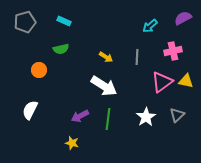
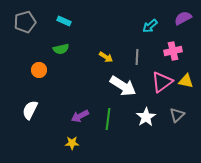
white arrow: moved 19 px right
yellow star: rotated 16 degrees counterclockwise
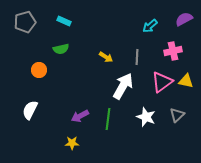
purple semicircle: moved 1 px right, 1 px down
white arrow: rotated 92 degrees counterclockwise
white star: rotated 18 degrees counterclockwise
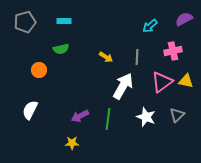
cyan rectangle: rotated 24 degrees counterclockwise
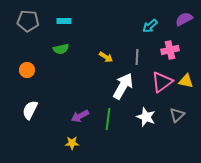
gray pentagon: moved 3 px right, 1 px up; rotated 20 degrees clockwise
pink cross: moved 3 px left, 1 px up
orange circle: moved 12 px left
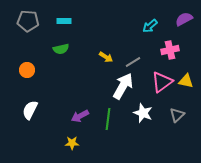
gray line: moved 4 px left, 5 px down; rotated 56 degrees clockwise
white star: moved 3 px left, 4 px up
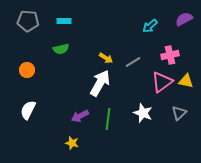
pink cross: moved 5 px down
yellow arrow: moved 1 px down
white arrow: moved 23 px left, 3 px up
white semicircle: moved 2 px left
gray triangle: moved 2 px right, 2 px up
yellow star: rotated 16 degrees clockwise
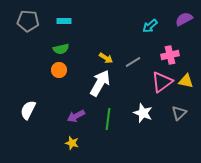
orange circle: moved 32 px right
purple arrow: moved 4 px left
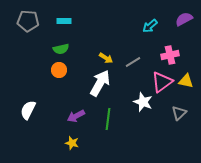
white star: moved 11 px up
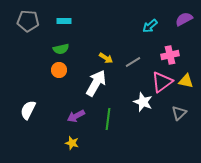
white arrow: moved 4 px left
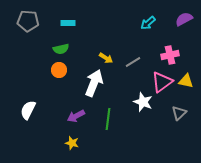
cyan rectangle: moved 4 px right, 2 px down
cyan arrow: moved 2 px left, 3 px up
white arrow: moved 2 px left; rotated 8 degrees counterclockwise
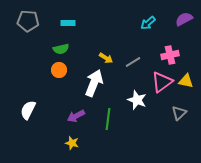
white star: moved 6 px left, 2 px up
